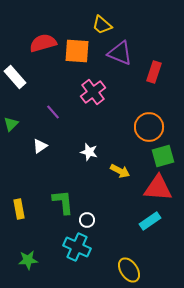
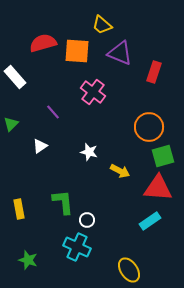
pink cross: rotated 15 degrees counterclockwise
green star: rotated 24 degrees clockwise
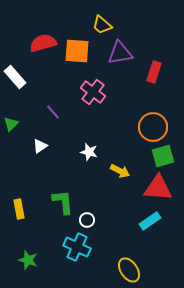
purple triangle: rotated 32 degrees counterclockwise
orange circle: moved 4 px right
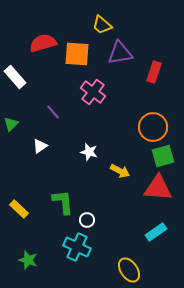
orange square: moved 3 px down
yellow rectangle: rotated 36 degrees counterclockwise
cyan rectangle: moved 6 px right, 11 px down
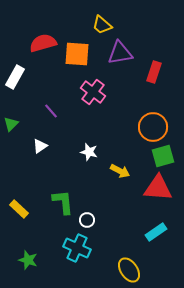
white rectangle: rotated 70 degrees clockwise
purple line: moved 2 px left, 1 px up
cyan cross: moved 1 px down
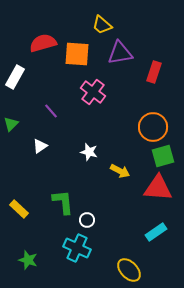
yellow ellipse: rotated 10 degrees counterclockwise
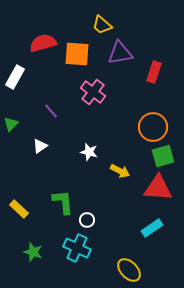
cyan rectangle: moved 4 px left, 4 px up
green star: moved 5 px right, 8 px up
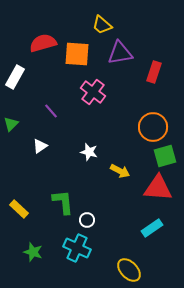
green square: moved 2 px right
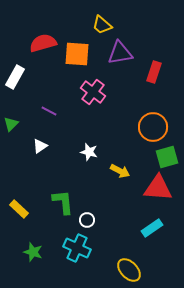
purple line: moved 2 px left; rotated 21 degrees counterclockwise
green square: moved 2 px right, 1 px down
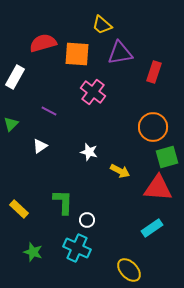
green L-shape: rotated 8 degrees clockwise
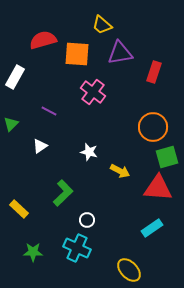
red semicircle: moved 3 px up
green L-shape: moved 9 px up; rotated 44 degrees clockwise
green star: rotated 18 degrees counterclockwise
